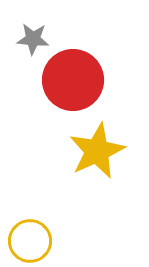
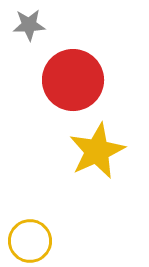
gray star: moved 4 px left, 14 px up; rotated 8 degrees counterclockwise
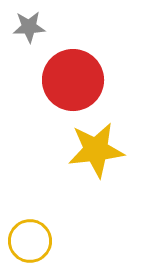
gray star: moved 2 px down
yellow star: moved 1 px left, 1 px up; rotated 18 degrees clockwise
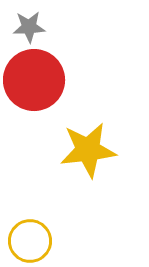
red circle: moved 39 px left
yellow star: moved 8 px left
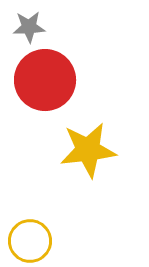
red circle: moved 11 px right
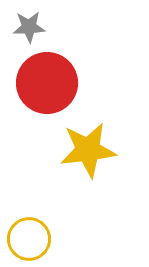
red circle: moved 2 px right, 3 px down
yellow circle: moved 1 px left, 2 px up
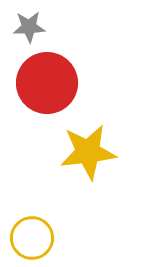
yellow star: moved 2 px down
yellow circle: moved 3 px right, 1 px up
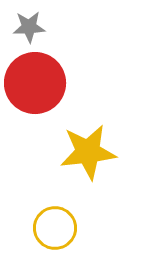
red circle: moved 12 px left
yellow circle: moved 23 px right, 10 px up
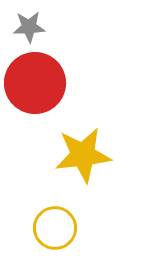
yellow star: moved 5 px left, 3 px down
